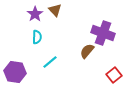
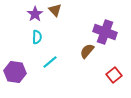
purple cross: moved 2 px right, 1 px up
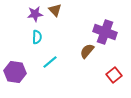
purple star: rotated 28 degrees clockwise
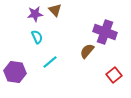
cyan semicircle: rotated 24 degrees counterclockwise
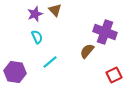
purple star: rotated 14 degrees counterclockwise
red square: rotated 14 degrees clockwise
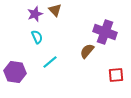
red square: moved 2 px right; rotated 21 degrees clockwise
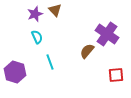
purple cross: moved 2 px right, 2 px down; rotated 15 degrees clockwise
cyan line: rotated 70 degrees counterclockwise
purple hexagon: rotated 10 degrees clockwise
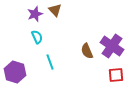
purple cross: moved 5 px right, 12 px down
brown semicircle: rotated 63 degrees counterclockwise
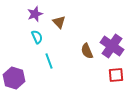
brown triangle: moved 4 px right, 12 px down
cyan line: moved 1 px left, 1 px up
purple hexagon: moved 1 px left, 6 px down
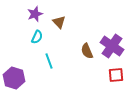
cyan semicircle: rotated 48 degrees clockwise
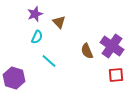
cyan line: rotated 28 degrees counterclockwise
